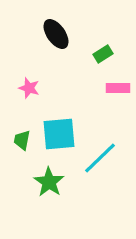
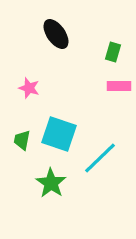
green rectangle: moved 10 px right, 2 px up; rotated 42 degrees counterclockwise
pink rectangle: moved 1 px right, 2 px up
cyan square: rotated 24 degrees clockwise
green star: moved 2 px right, 1 px down
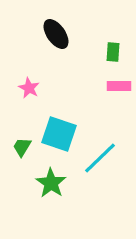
green rectangle: rotated 12 degrees counterclockwise
pink star: rotated 10 degrees clockwise
green trapezoid: moved 7 px down; rotated 20 degrees clockwise
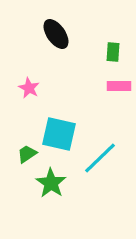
cyan square: rotated 6 degrees counterclockwise
green trapezoid: moved 5 px right, 7 px down; rotated 25 degrees clockwise
